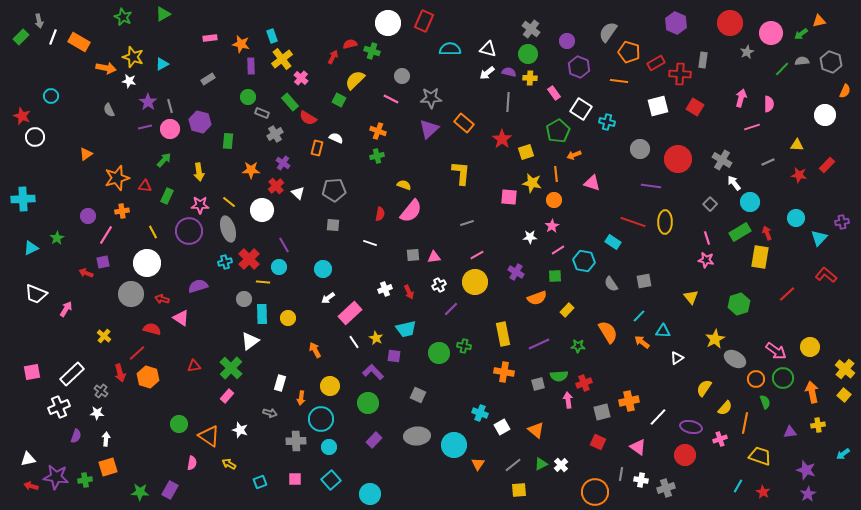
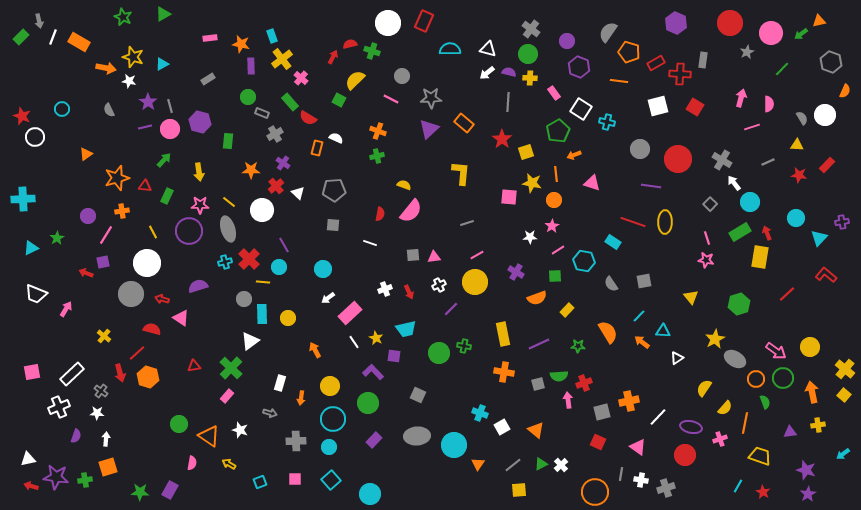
gray semicircle at (802, 61): moved 57 px down; rotated 64 degrees clockwise
cyan circle at (51, 96): moved 11 px right, 13 px down
cyan circle at (321, 419): moved 12 px right
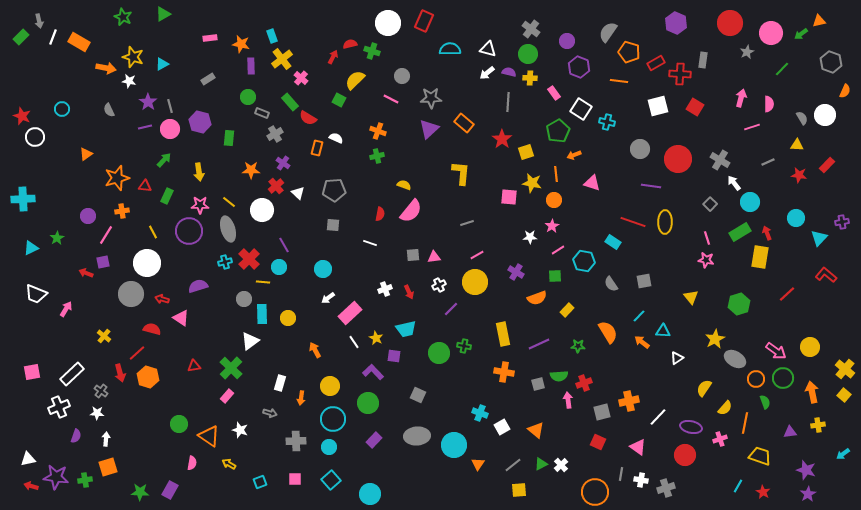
green rectangle at (228, 141): moved 1 px right, 3 px up
gray cross at (722, 160): moved 2 px left
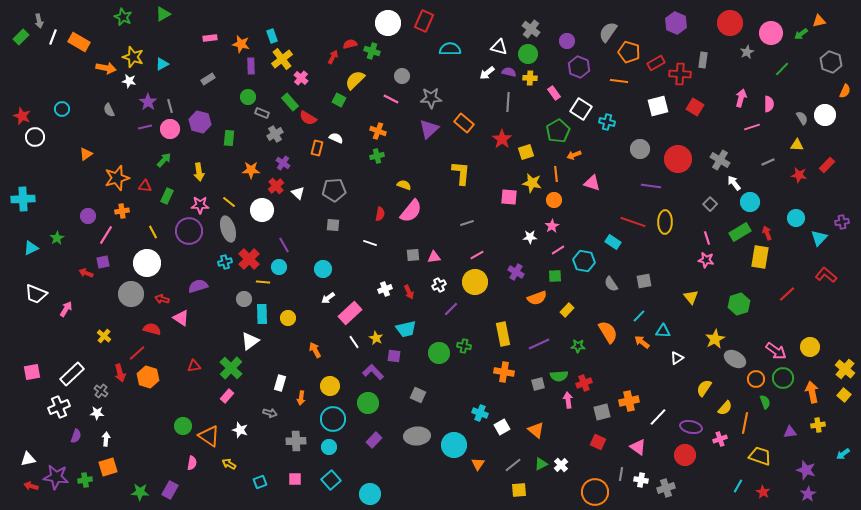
white triangle at (488, 49): moved 11 px right, 2 px up
green circle at (179, 424): moved 4 px right, 2 px down
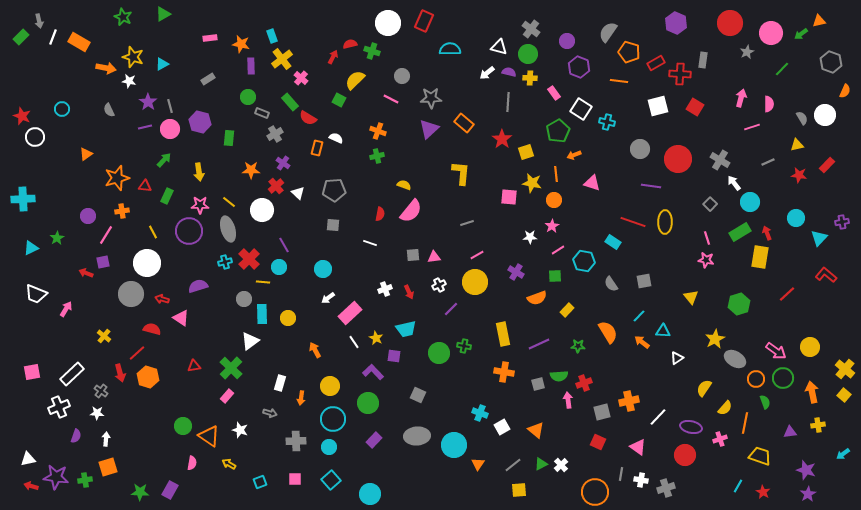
yellow triangle at (797, 145): rotated 16 degrees counterclockwise
